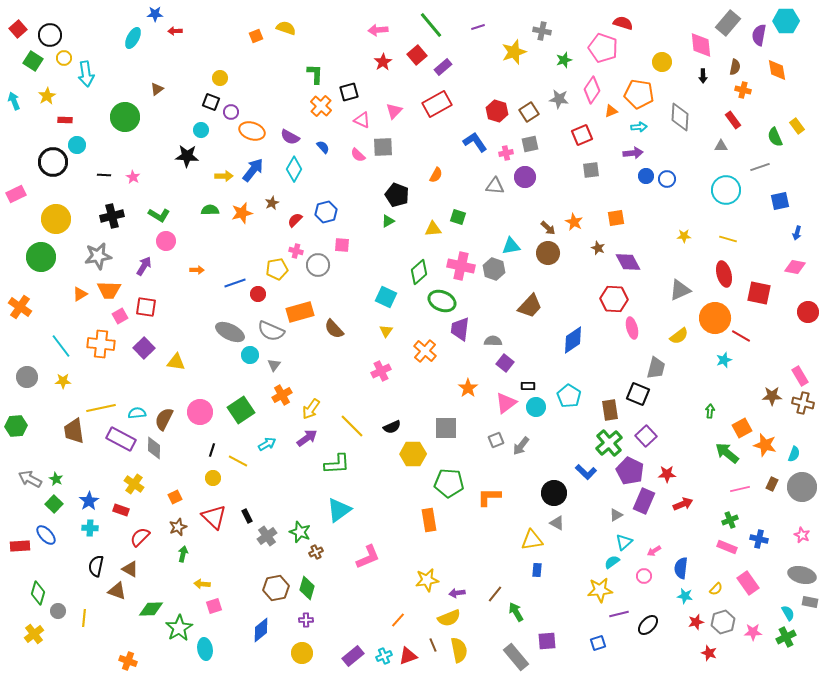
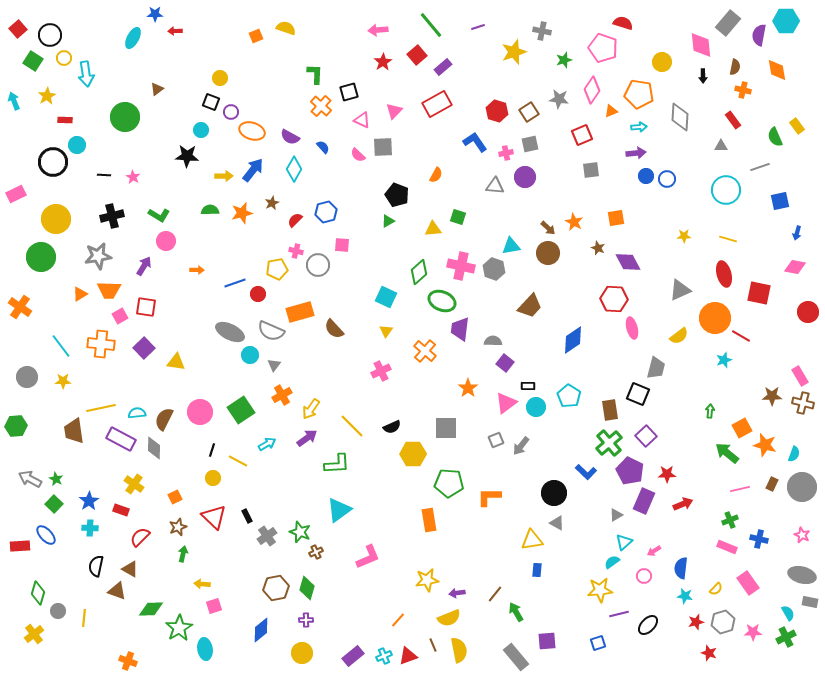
purple arrow at (633, 153): moved 3 px right
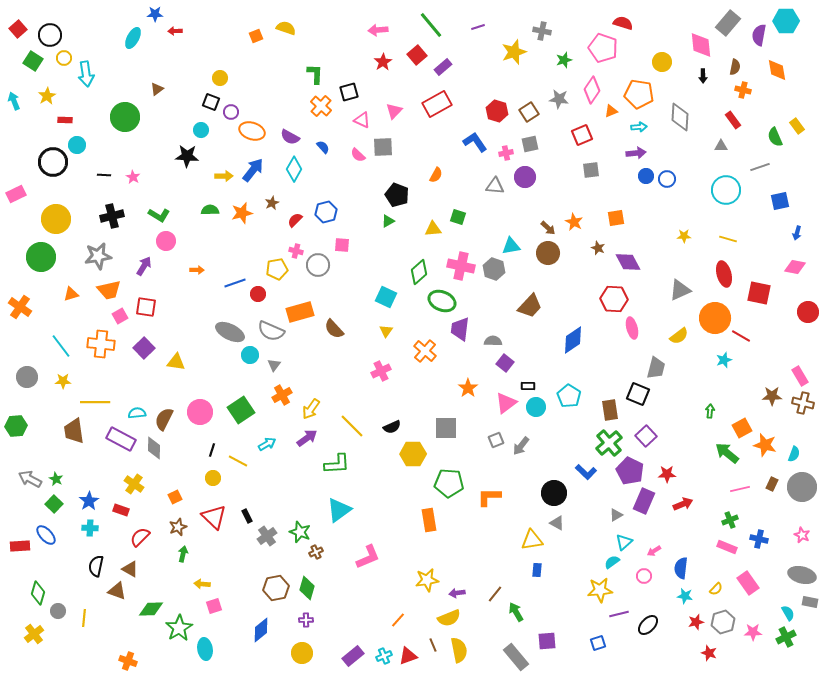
orange trapezoid at (109, 290): rotated 15 degrees counterclockwise
orange triangle at (80, 294): moved 9 px left; rotated 14 degrees clockwise
yellow line at (101, 408): moved 6 px left, 6 px up; rotated 12 degrees clockwise
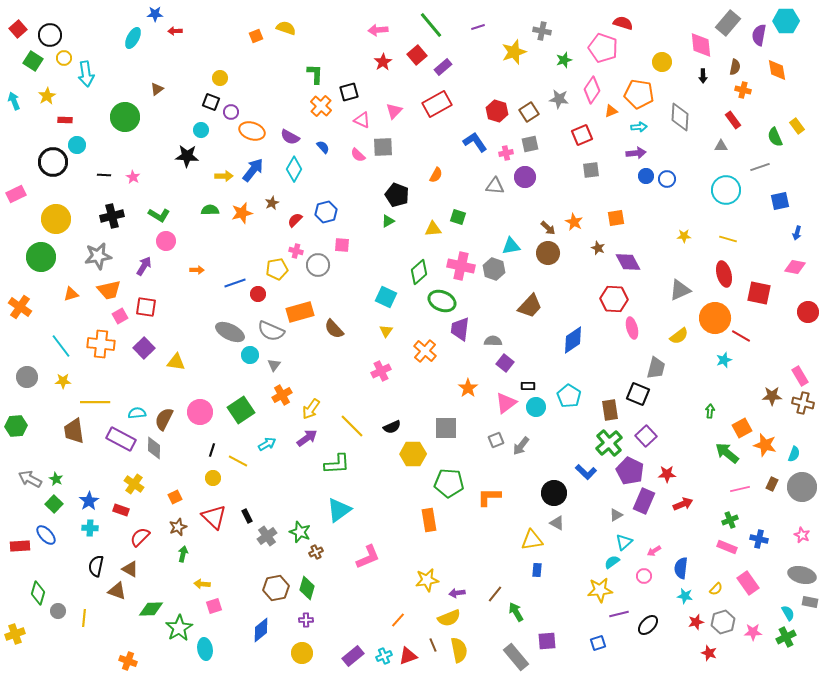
yellow cross at (34, 634): moved 19 px left; rotated 18 degrees clockwise
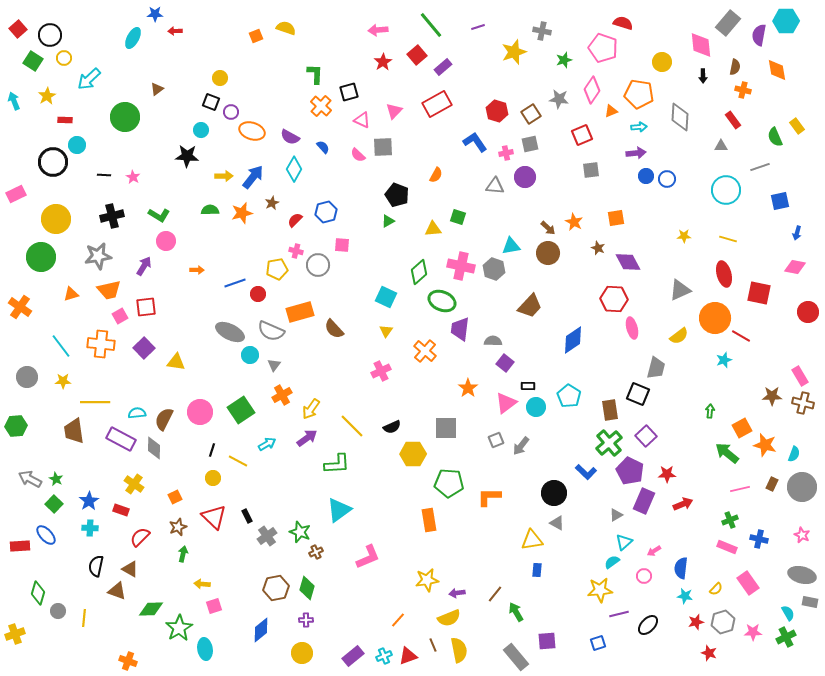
cyan arrow at (86, 74): moved 3 px right, 5 px down; rotated 55 degrees clockwise
brown square at (529, 112): moved 2 px right, 2 px down
blue arrow at (253, 170): moved 7 px down
red square at (146, 307): rotated 15 degrees counterclockwise
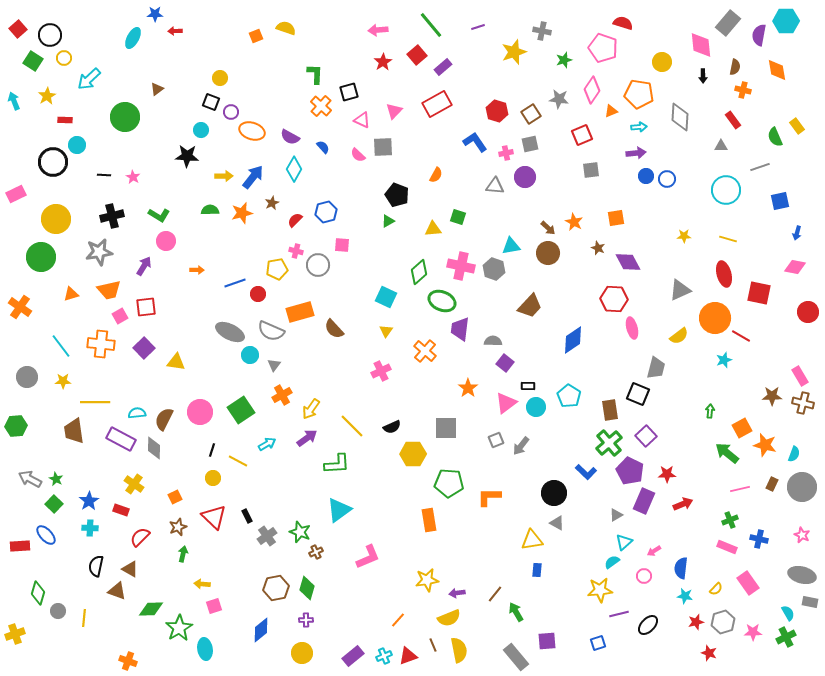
gray star at (98, 256): moved 1 px right, 4 px up
